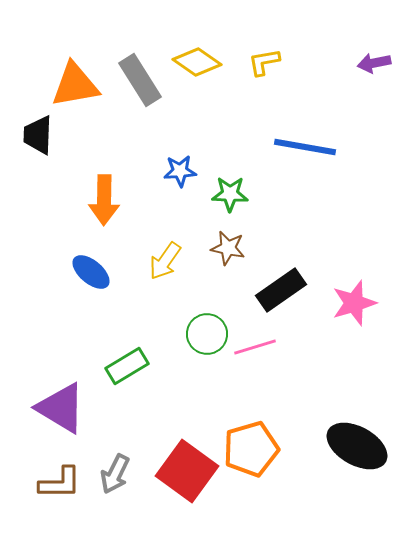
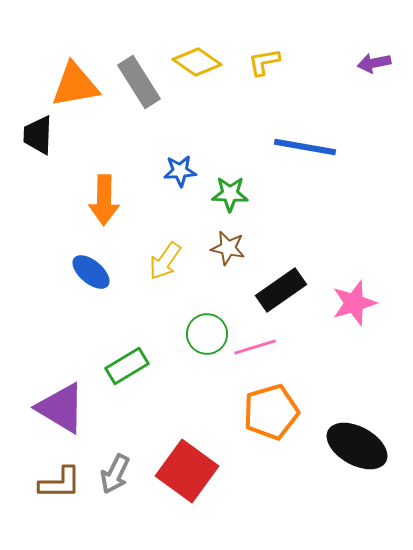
gray rectangle: moved 1 px left, 2 px down
orange pentagon: moved 20 px right, 37 px up
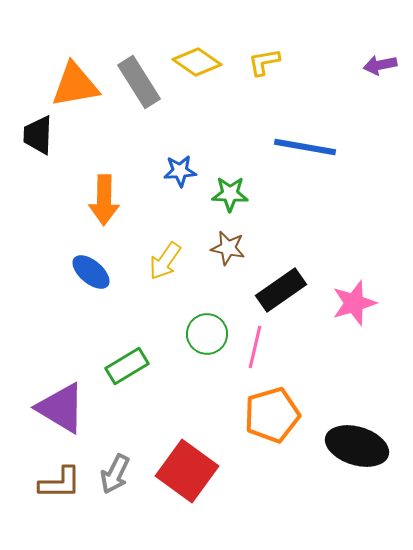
purple arrow: moved 6 px right, 2 px down
pink line: rotated 60 degrees counterclockwise
orange pentagon: moved 1 px right, 3 px down
black ellipse: rotated 12 degrees counterclockwise
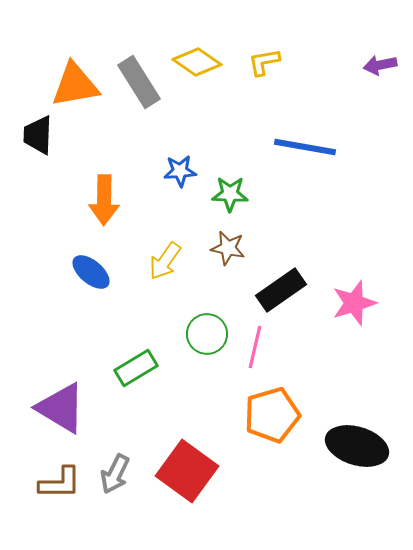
green rectangle: moved 9 px right, 2 px down
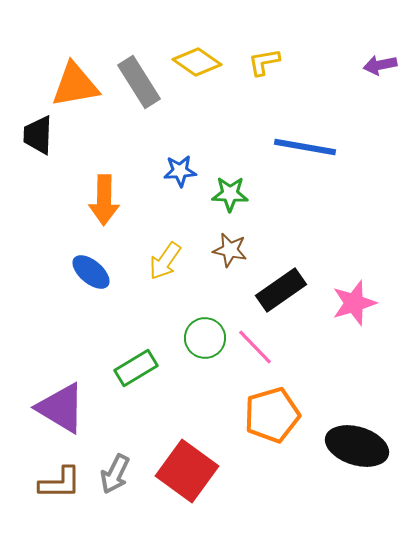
brown star: moved 2 px right, 2 px down
green circle: moved 2 px left, 4 px down
pink line: rotated 57 degrees counterclockwise
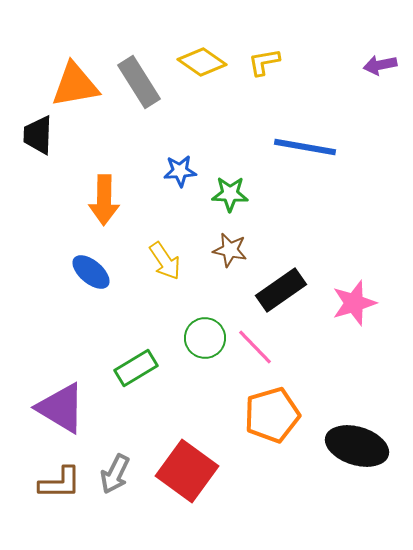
yellow diamond: moved 5 px right
yellow arrow: rotated 69 degrees counterclockwise
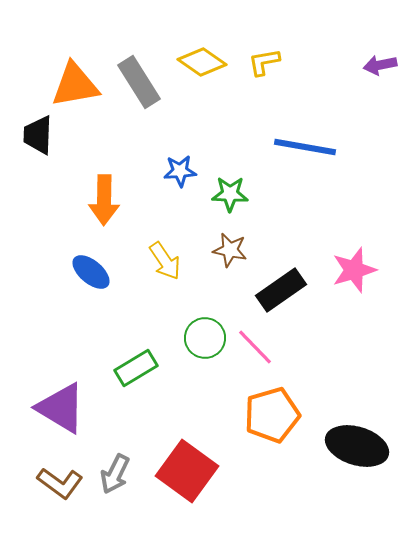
pink star: moved 33 px up
brown L-shape: rotated 36 degrees clockwise
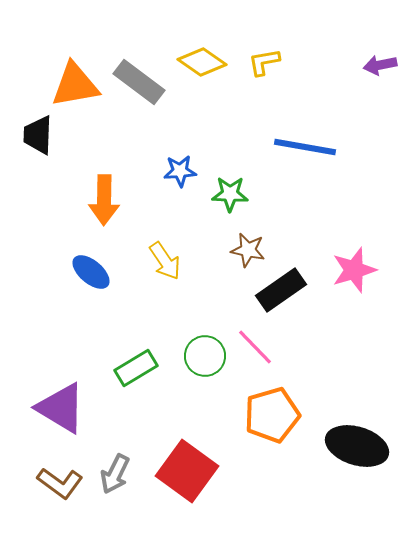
gray rectangle: rotated 21 degrees counterclockwise
brown star: moved 18 px right
green circle: moved 18 px down
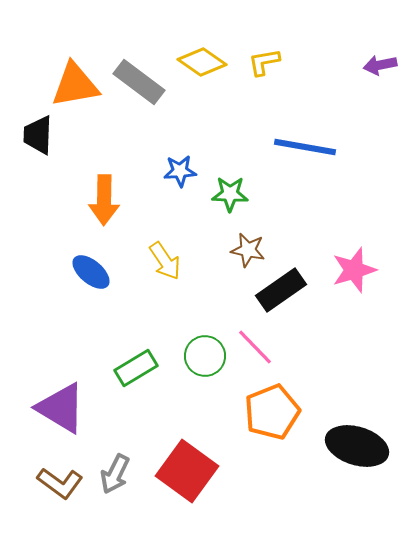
orange pentagon: moved 3 px up; rotated 6 degrees counterclockwise
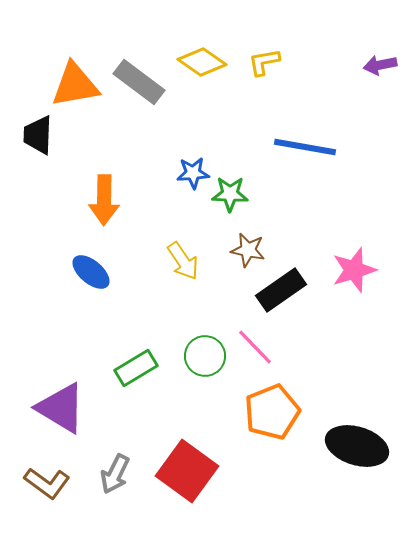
blue star: moved 13 px right, 2 px down
yellow arrow: moved 18 px right
brown L-shape: moved 13 px left
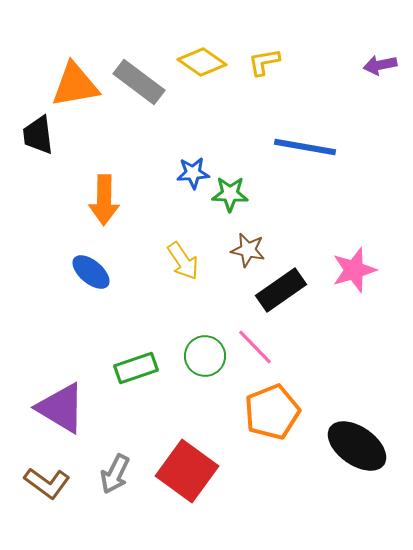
black trapezoid: rotated 9 degrees counterclockwise
green rectangle: rotated 12 degrees clockwise
black ellipse: rotated 18 degrees clockwise
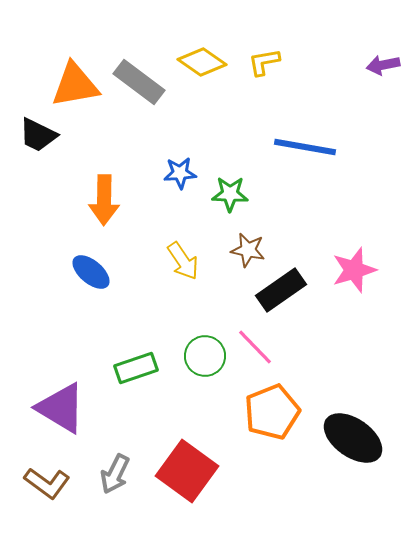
purple arrow: moved 3 px right
black trapezoid: rotated 57 degrees counterclockwise
blue star: moved 13 px left
black ellipse: moved 4 px left, 8 px up
